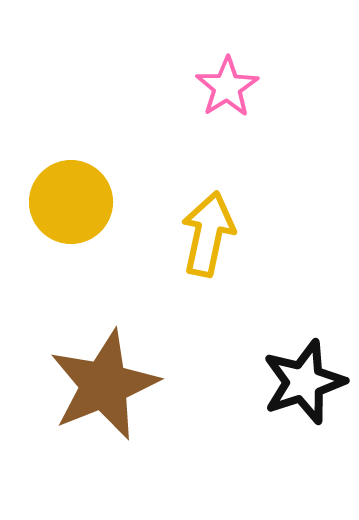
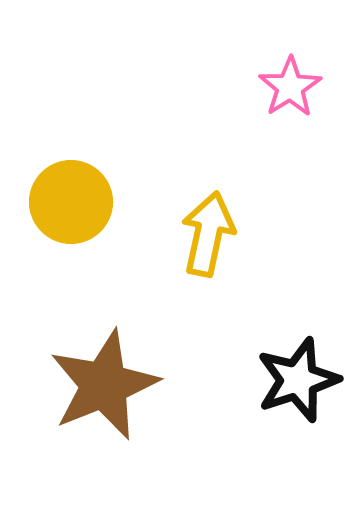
pink star: moved 63 px right
black star: moved 6 px left, 2 px up
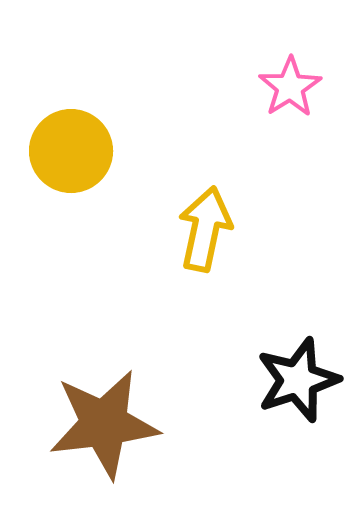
yellow circle: moved 51 px up
yellow arrow: moved 3 px left, 5 px up
brown star: moved 39 px down; rotated 15 degrees clockwise
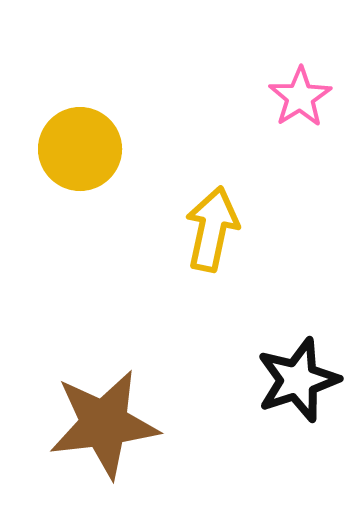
pink star: moved 10 px right, 10 px down
yellow circle: moved 9 px right, 2 px up
yellow arrow: moved 7 px right
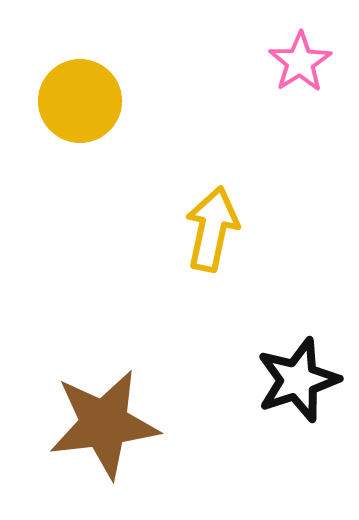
pink star: moved 35 px up
yellow circle: moved 48 px up
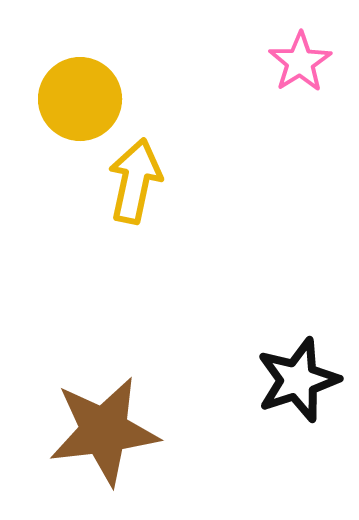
yellow circle: moved 2 px up
yellow arrow: moved 77 px left, 48 px up
brown star: moved 7 px down
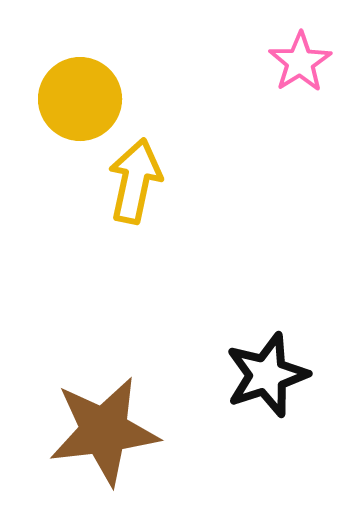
black star: moved 31 px left, 5 px up
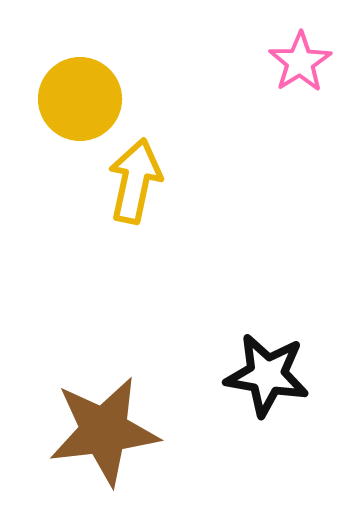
black star: rotated 28 degrees clockwise
